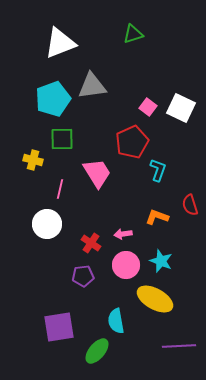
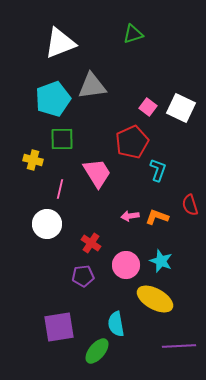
pink arrow: moved 7 px right, 18 px up
cyan semicircle: moved 3 px down
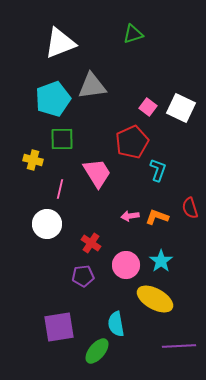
red semicircle: moved 3 px down
cyan star: rotated 15 degrees clockwise
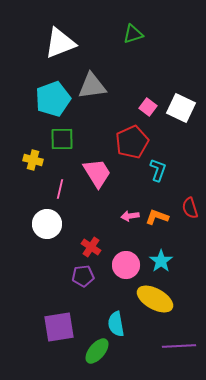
red cross: moved 4 px down
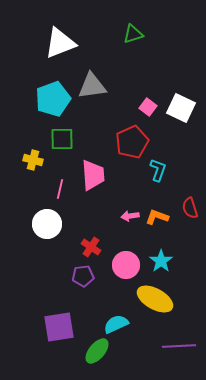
pink trapezoid: moved 4 px left, 2 px down; rotated 28 degrees clockwise
cyan semicircle: rotated 75 degrees clockwise
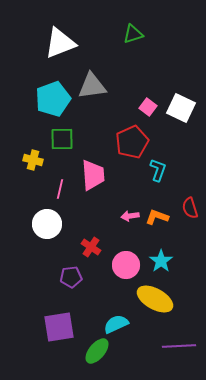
purple pentagon: moved 12 px left, 1 px down
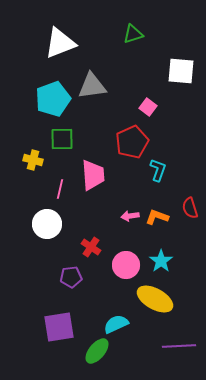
white square: moved 37 px up; rotated 20 degrees counterclockwise
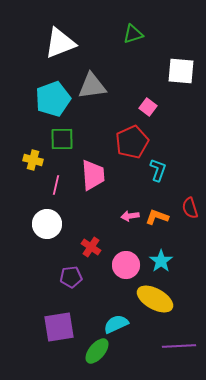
pink line: moved 4 px left, 4 px up
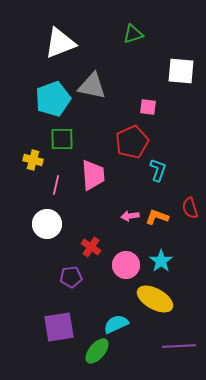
gray triangle: rotated 20 degrees clockwise
pink square: rotated 30 degrees counterclockwise
